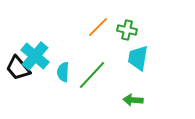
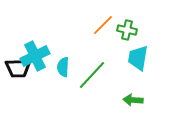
orange line: moved 5 px right, 2 px up
cyan cross: rotated 24 degrees clockwise
black trapezoid: rotated 52 degrees counterclockwise
cyan semicircle: moved 5 px up
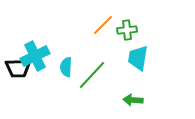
green cross: rotated 18 degrees counterclockwise
cyan semicircle: moved 3 px right
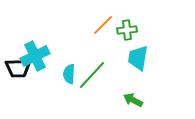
cyan semicircle: moved 3 px right, 7 px down
green arrow: rotated 24 degrees clockwise
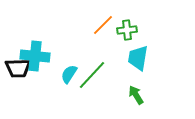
cyan cross: rotated 32 degrees clockwise
cyan semicircle: rotated 30 degrees clockwise
green arrow: moved 3 px right, 5 px up; rotated 30 degrees clockwise
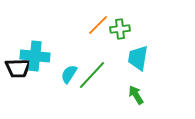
orange line: moved 5 px left
green cross: moved 7 px left, 1 px up
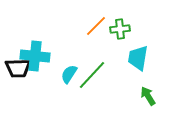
orange line: moved 2 px left, 1 px down
green arrow: moved 12 px right, 1 px down
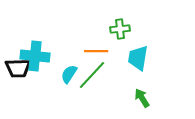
orange line: moved 25 px down; rotated 45 degrees clockwise
green arrow: moved 6 px left, 2 px down
